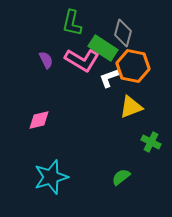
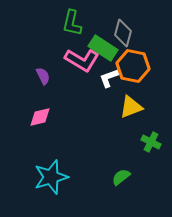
purple semicircle: moved 3 px left, 16 px down
pink diamond: moved 1 px right, 3 px up
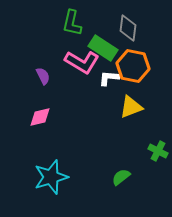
gray diamond: moved 5 px right, 5 px up; rotated 8 degrees counterclockwise
pink L-shape: moved 2 px down
white L-shape: rotated 25 degrees clockwise
green cross: moved 7 px right, 9 px down
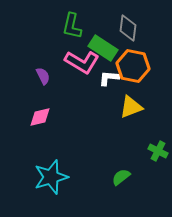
green L-shape: moved 3 px down
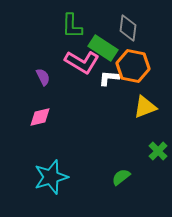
green L-shape: rotated 12 degrees counterclockwise
purple semicircle: moved 1 px down
yellow triangle: moved 14 px right
green cross: rotated 18 degrees clockwise
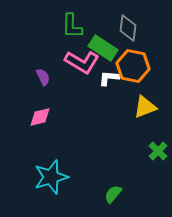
green semicircle: moved 8 px left, 17 px down; rotated 12 degrees counterclockwise
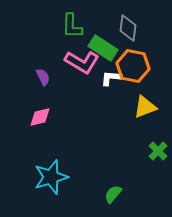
white L-shape: moved 2 px right
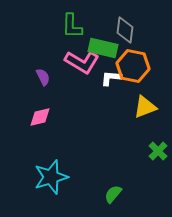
gray diamond: moved 3 px left, 2 px down
green rectangle: rotated 20 degrees counterclockwise
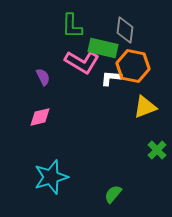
green cross: moved 1 px left, 1 px up
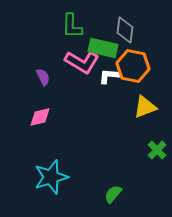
white L-shape: moved 2 px left, 2 px up
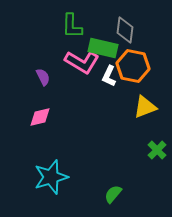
white L-shape: rotated 70 degrees counterclockwise
